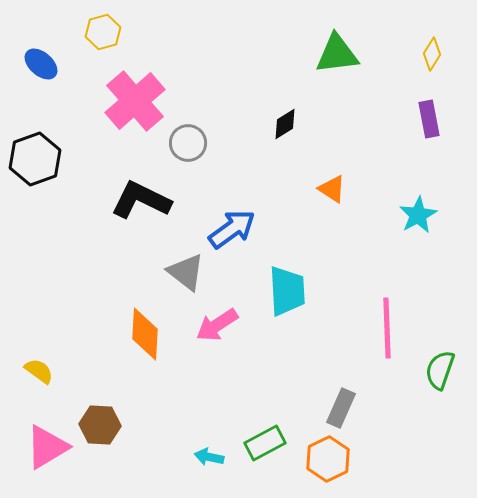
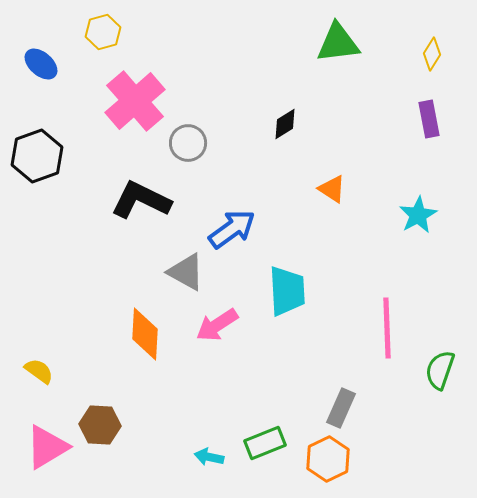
green triangle: moved 1 px right, 11 px up
black hexagon: moved 2 px right, 3 px up
gray triangle: rotated 9 degrees counterclockwise
green rectangle: rotated 6 degrees clockwise
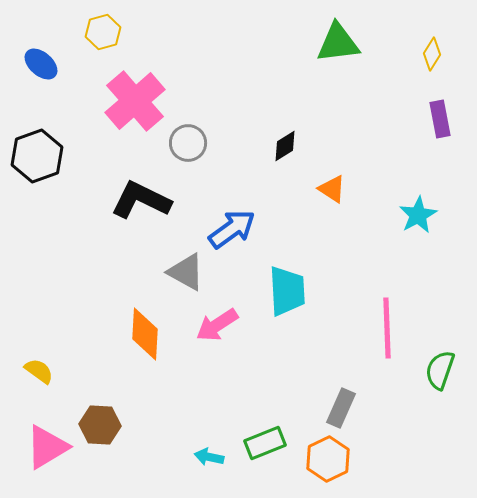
purple rectangle: moved 11 px right
black diamond: moved 22 px down
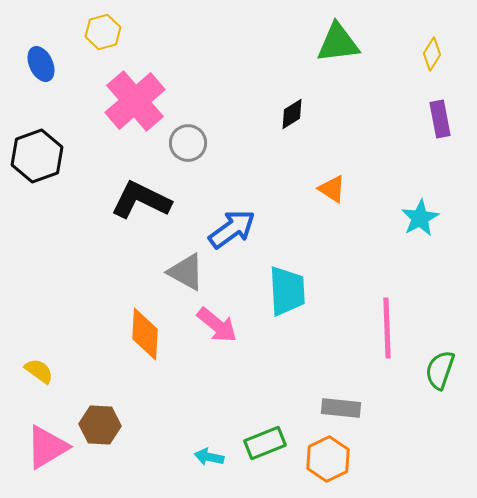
blue ellipse: rotated 24 degrees clockwise
black diamond: moved 7 px right, 32 px up
cyan star: moved 2 px right, 3 px down
pink arrow: rotated 108 degrees counterclockwise
gray rectangle: rotated 72 degrees clockwise
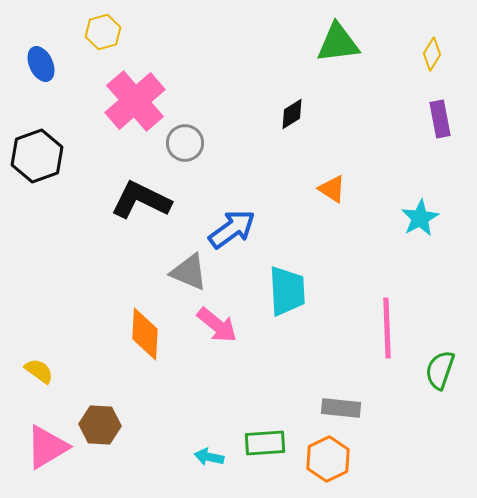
gray circle: moved 3 px left
gray triangle: moved 3 px right; rotated 6 degrees counterclockwise
green rectangle: rotated 18 degrees clockwise
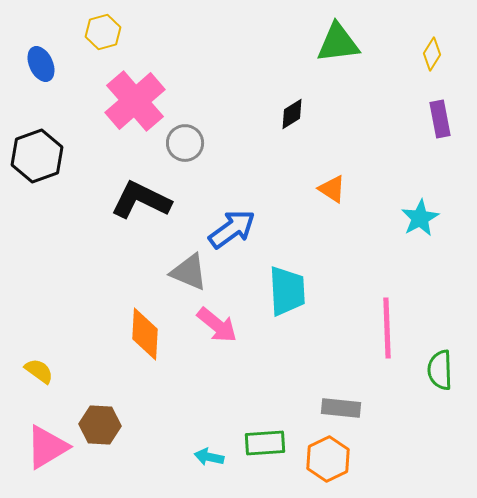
green semicircle: rotated 21 degrees counterclockwise
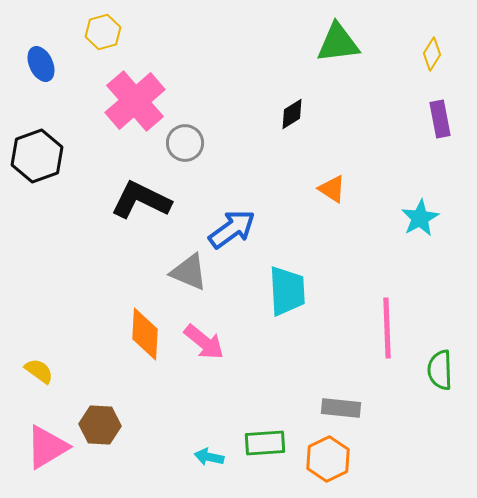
pink arrow: moved 13 px left, 17 px down
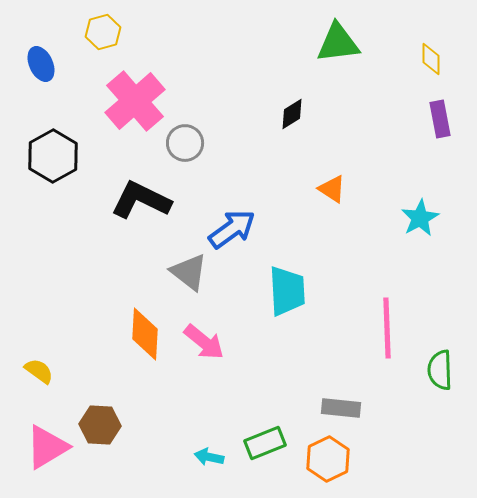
yellow diamond: moved 1 px left, 5 px down; rotated 32 degrees counterclockwise
black hexagon: moved 16 px right; rotated 9 degrees counterclockwise
gray triangle: rotated 15 degrees clockwise
green rectangle: rotated 18 degrees counterclockwise
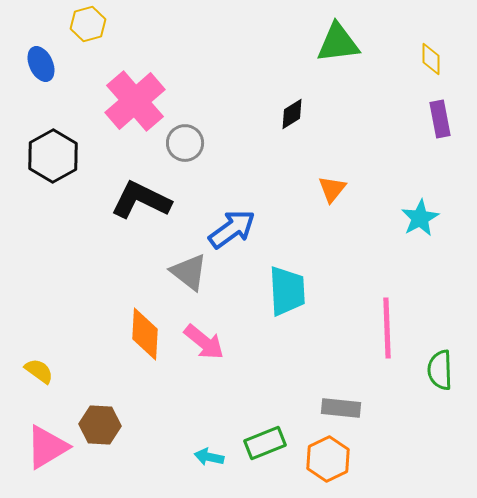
yellow hexagon: moved 15 px left, 8 px up
orange triangle: rotated 36 degrees clockwise
